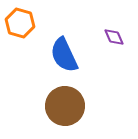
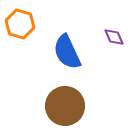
orange hexagon: moved 1 px down
blue semicircle: moved 3 px right, 3 px up
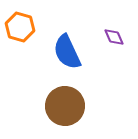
orange hexagon: moved 3 px down
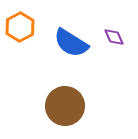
orange hexagon: rotated 16 degrees clockwise
blue semicircle: moved 4 px right, 9 px up; rotated 33 degrees counterclockwise
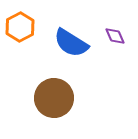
purple diamond: moved 1 px right, 1 px up
brown circle: moved 11 px left, 8 px up
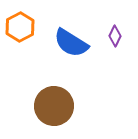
purple diamond: rotated 50 degrees clockwise
brown circle: moved 8 px down
